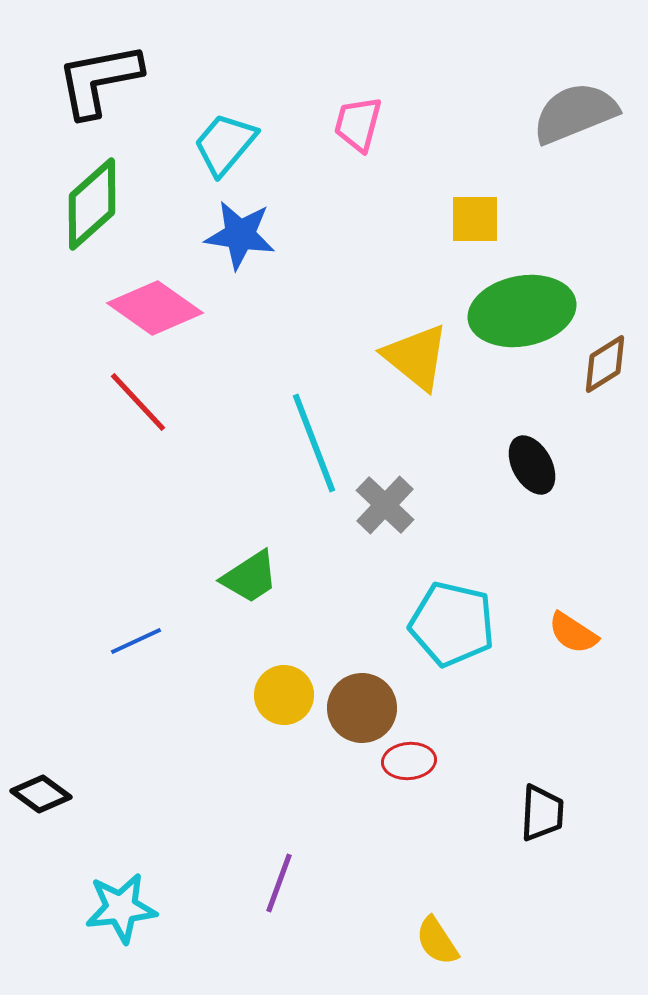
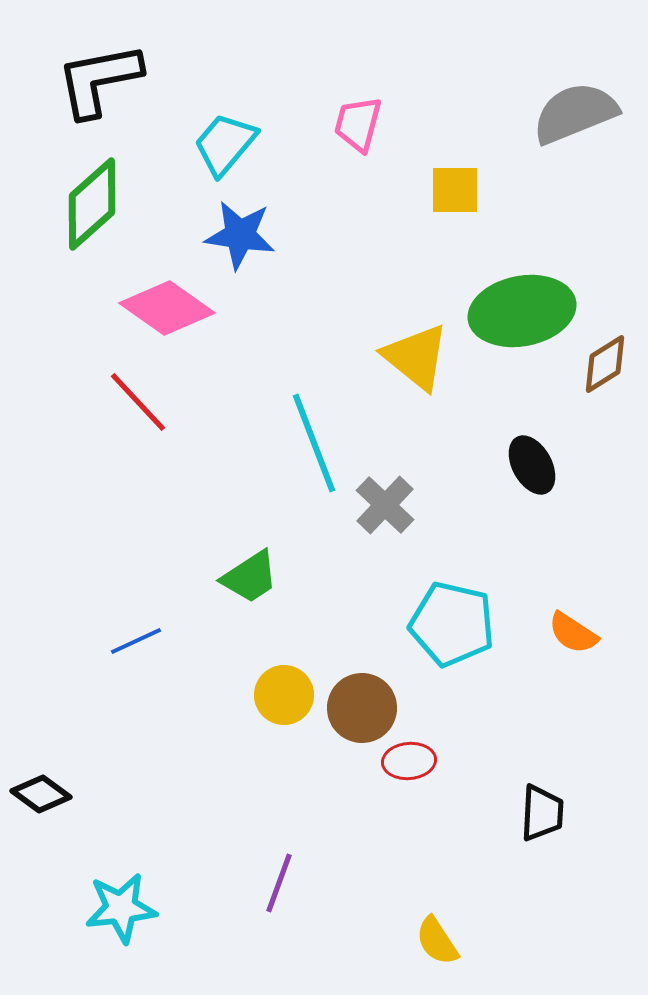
yellow square: moved 20 px left, 29 px up
pink diamond: moved 12 px right
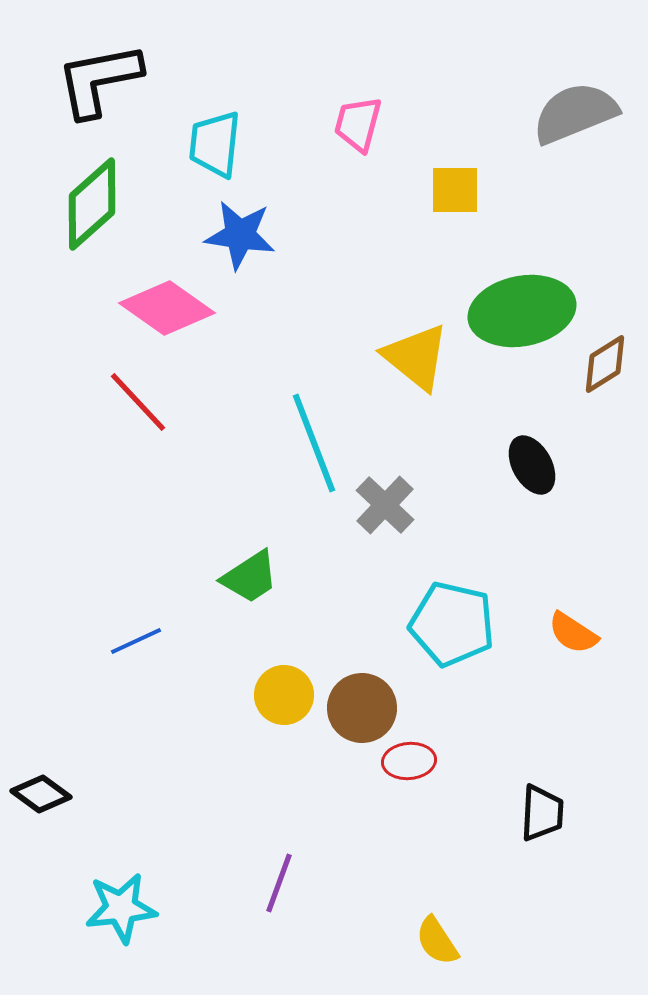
cyan trapezoid: moved 10 px left; rotated 34 degrees counterclockwise
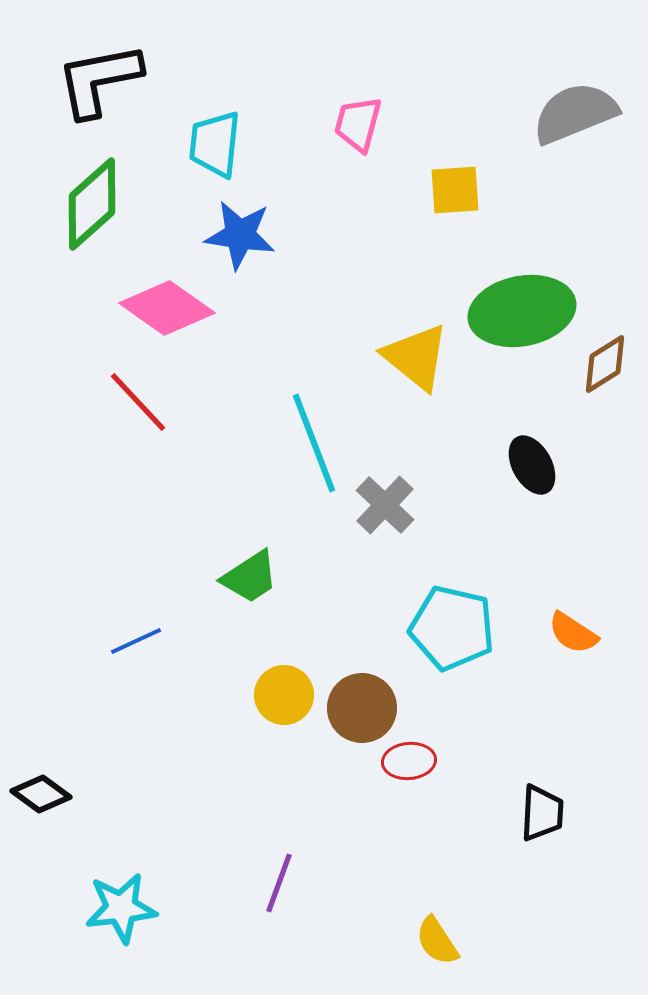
yellow square: rotated 4 degrees counterclockwise
cyan pentagon: moved 4 px down
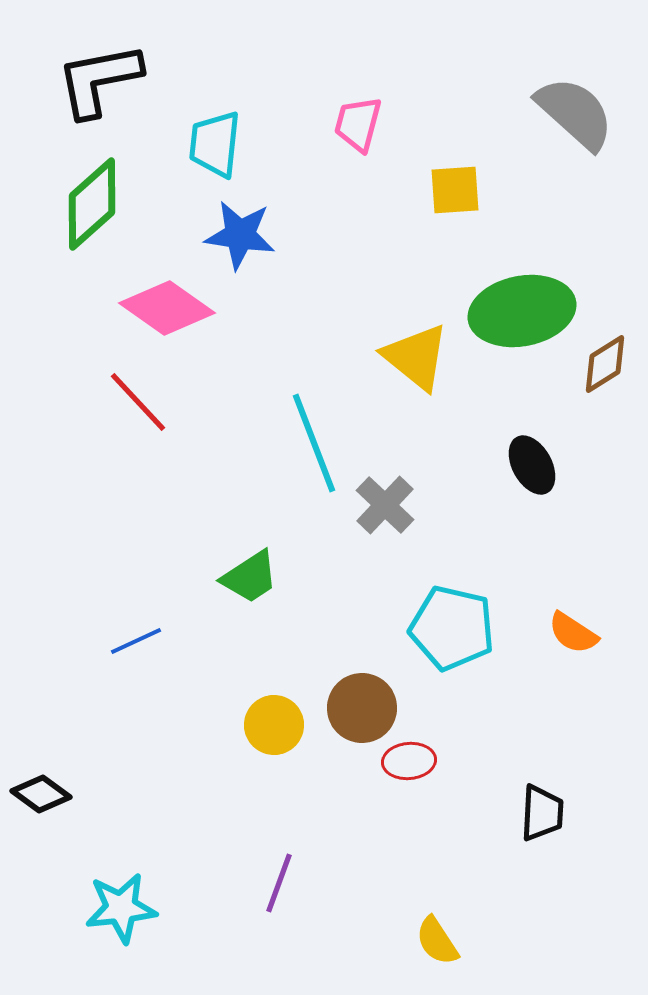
gray semicircle: rotated 64 degrees clockwise
yellow circle: moved 10 px left, 30 px down
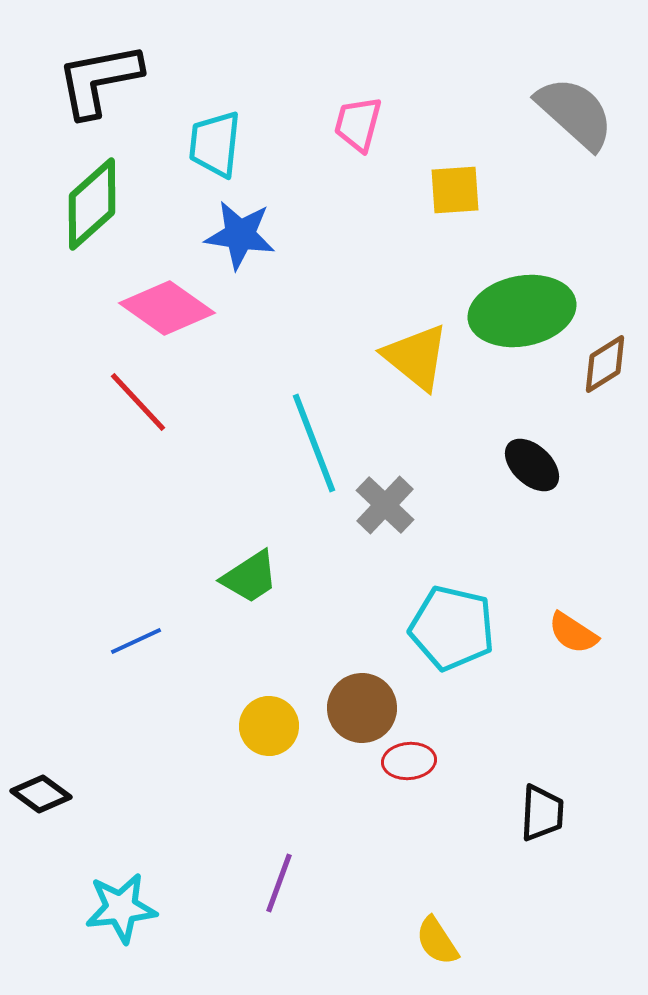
black ellipse: rotated 18 degrees counterclockwise
yellow circle: moved 5 px left, 1 px down
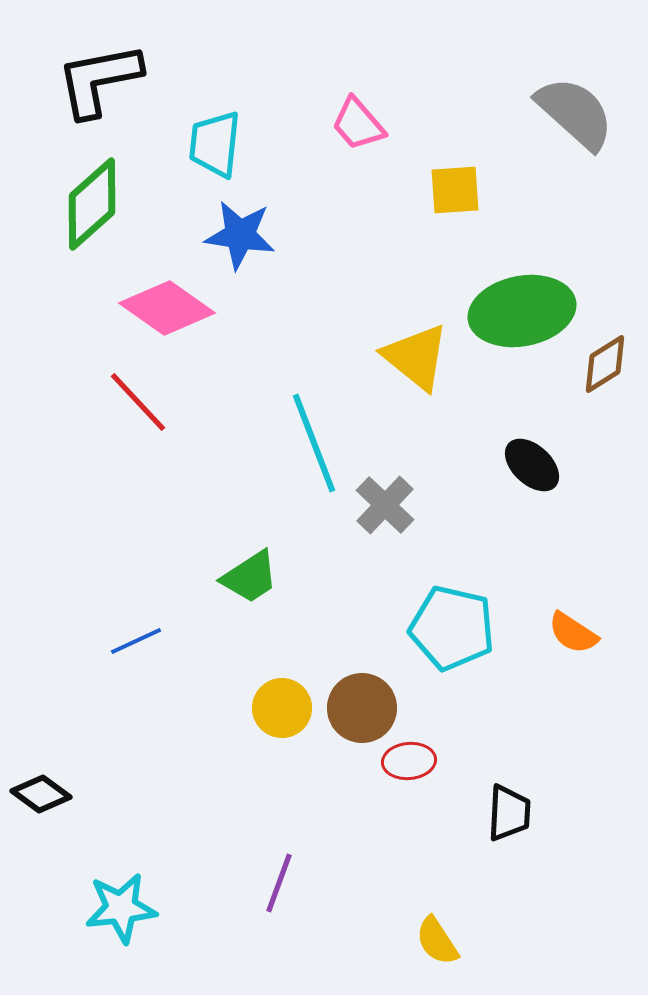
pink trapezoid: rotated 56 degrees counterclockwise
yellow circle: moved 13 px right, 18 px up
black trapezoid: moved 33 px left
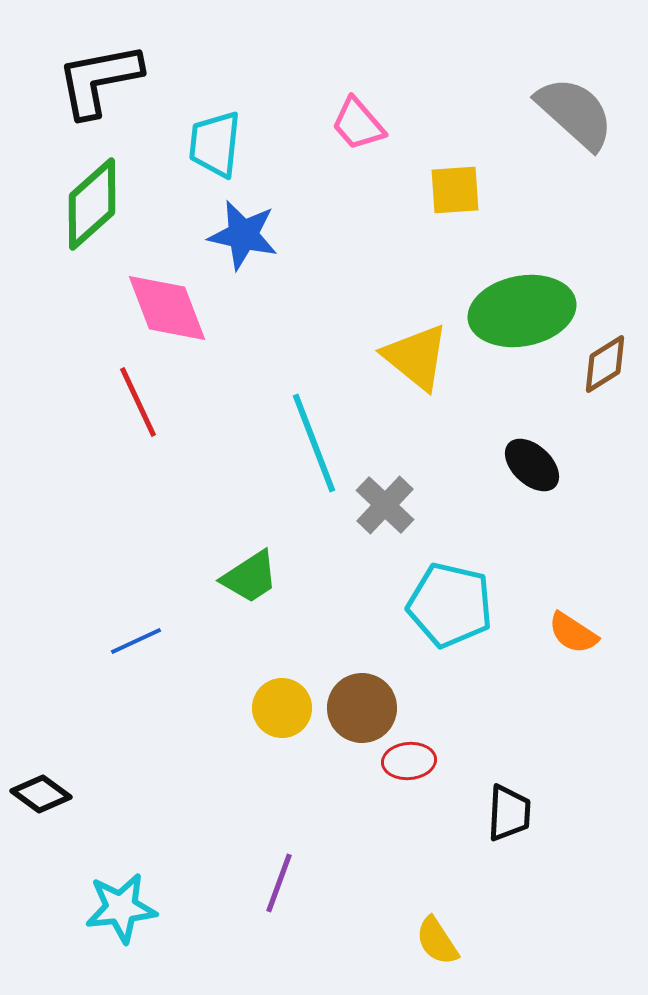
blue star: moved 3 px right; rotated 4 degrees clockwise
pink diamond: rotated 34 degrees clockwise
red line: rotated 18 degrees clockwise
cyan pentagon: moved 2 px left, 23 px up
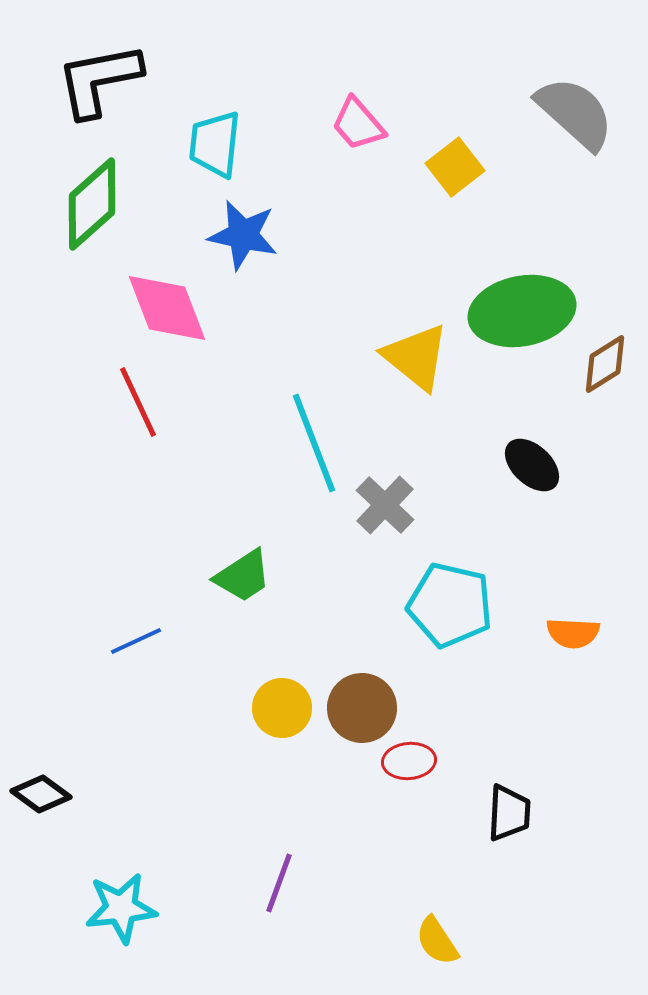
yellow square: moved 23 px up; rotated 34 degrees counterclockwise
green trapezoid: moved 7 px left, 1 px up
orange semicircle: rotated 30 degrees counterclockwise
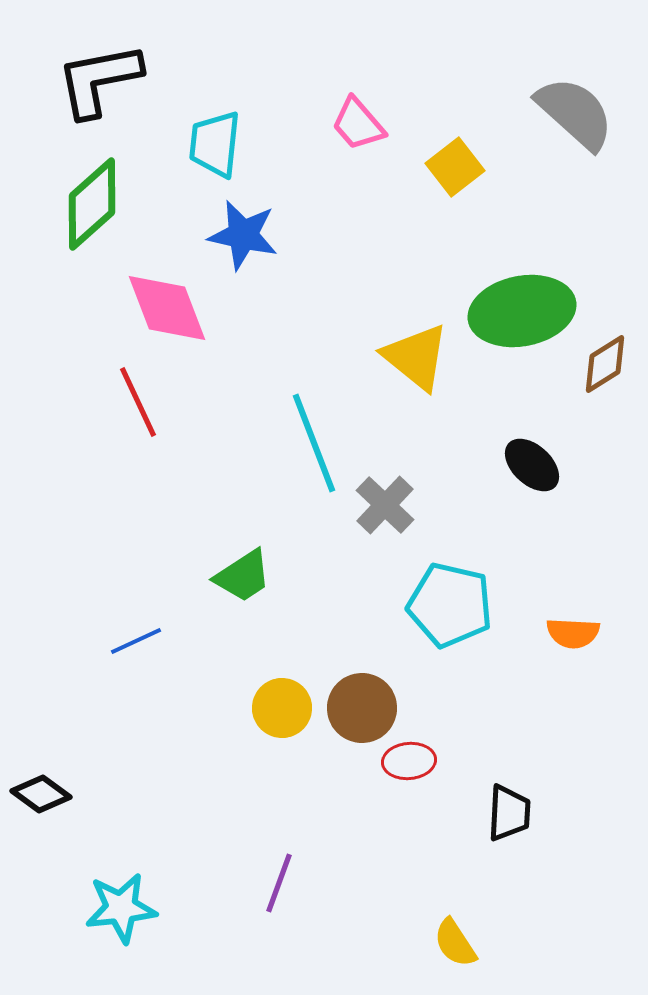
yellow semicircle: moved 18 px right, 2 px down
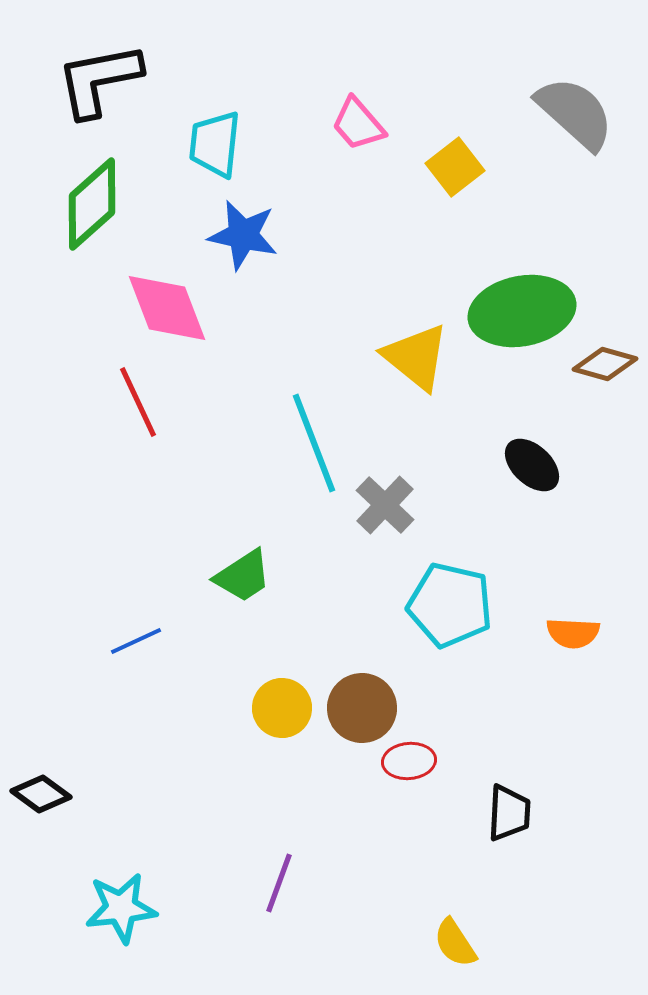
brown diamond: rotated 48 degrees clockwise
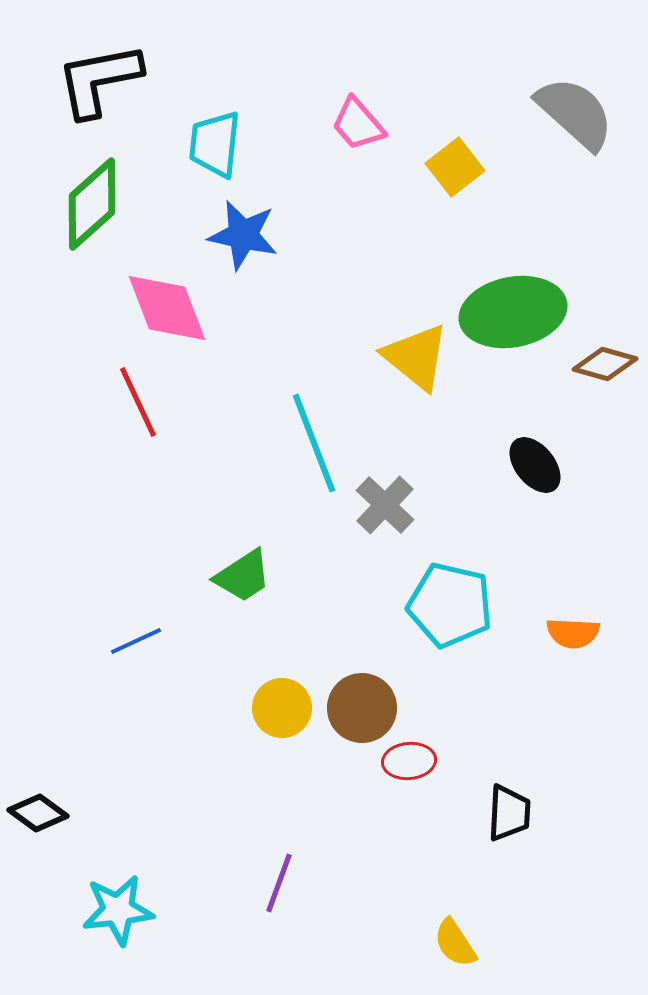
green ellipse: moved 9 px left, 1 px down
black ellipse: moved 3 px right; rotated 8 degrees clockwise
black diamond: moved 3 px left, 19 px down
cyan star: moved 3 px left, 2 px down
